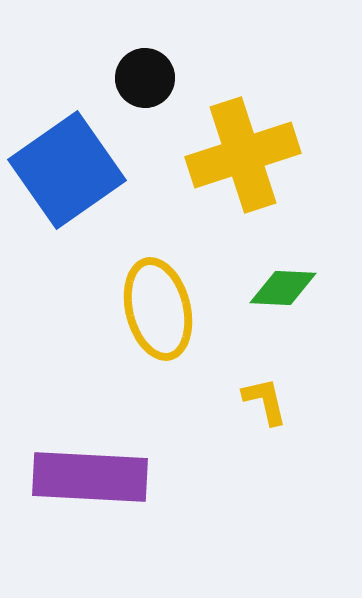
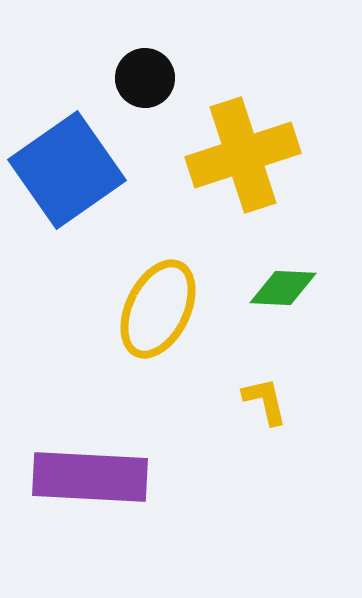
yellow ellipse: rotated 40 degrees clockwise
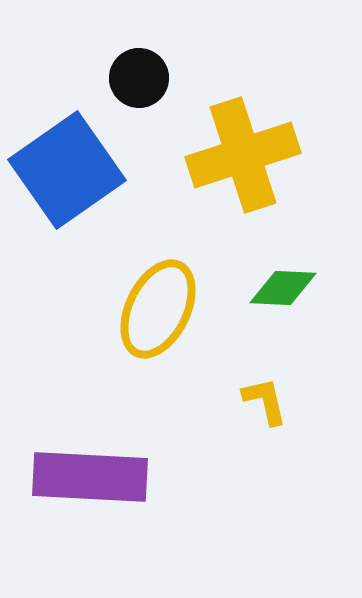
black circle: moved 6 px left
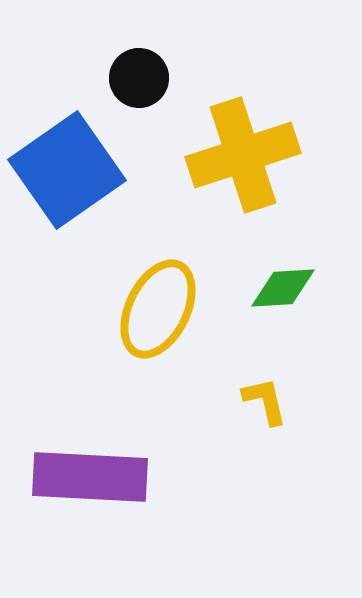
green diamond: rotated 6 degrees counterclockwise
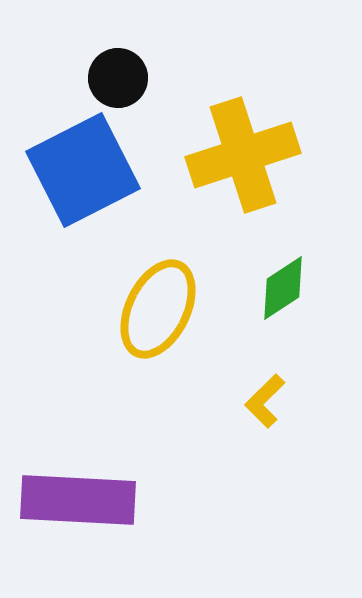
black circle: moved 21 px left
blue square: moved 16 px right; rotated 8 degrees clockwise
green diamond: rotated 30 degrees counterclockwise
yellow L-shape: rotated 122 degrees counterclockwise
purple rectangle: moved 12 px left, 23 px down
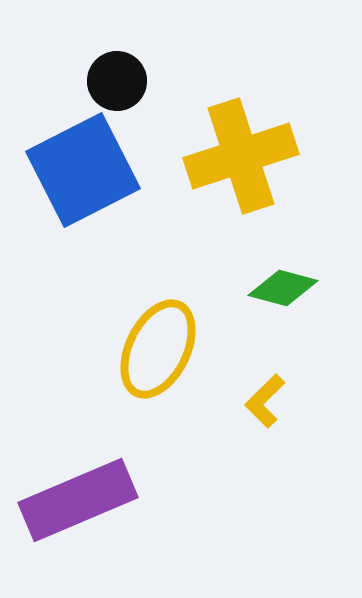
black circle: moved 1 px left, 3 px down
yellow cross: moved 2 px left, 1 px down
green diamond: rotated 48 degrees clockwise
yellow ellipse: moved 40 px down
purple rectangle: rotated 26 degrees counterclockwise
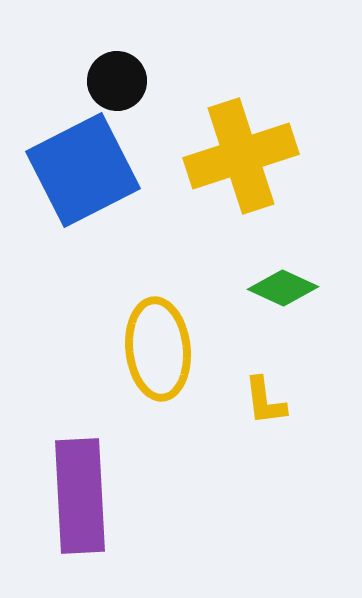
green diamond: rotated 10 degrees clockwise
yellow ellipse: rotated 32 degrees counterclockwise
yellow L-shape: rotated 52 degrees counterclockwise
purple rectangle: moved 2 px right, 4 px up; rotated 70 degrees counterclockwise
